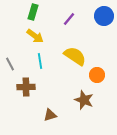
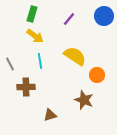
green rectangle: moved 1 px left, 2 px down
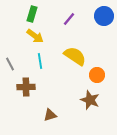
brown star: moved 6 px right
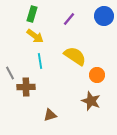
gray line: moved 9 px down
brown star: moved 1 px right, 1 px down
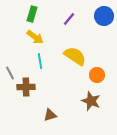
yellow arrow: moved 1 px down
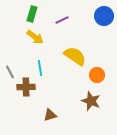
purple line: moved 7 px left, 1 px down; rotated 24 degrees clockwise
cyan line: moved 7 px down
gray line: moved 1 px up
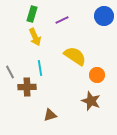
yellow arrow: rotated 30 degrees clockwise
brown cross: moved 1 px right
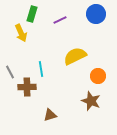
blue circle: moved 8 px left, 2 px up
purple line: moved 2 px left
yellow arrow: moved 14 px left, 4 px up
yellow semicircle: rotated 60 degrees counterclockwise
cyan line: moved 1 px right, 1 px down
orange circle: moved 1 px right, 1 px down
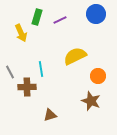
green rectangle: moved 5 px right, 3 px down
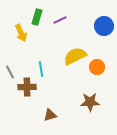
blue circle: moved 8 px right, 12 px down
orange circle: moved 1 px left, 9 px up
brown star: moved 1 px left, 1 px down; rotated 24 degrees counterclockwise
